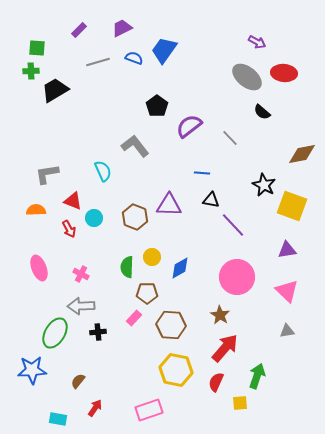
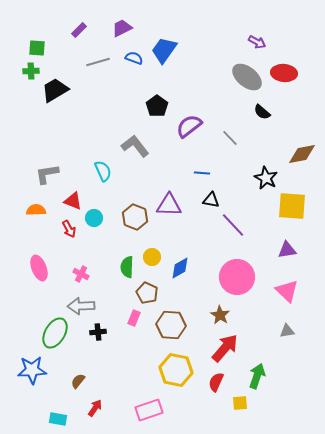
black star at (264, 185): moved 2 px right, 7 px up
yellow square at (292, 206): rotated 16 degrees counterclockwise
brown pentagon at (147, 293): rotated 25 degrees clockwise
pink rectangle at (134, 318): rotated 21 degrees counterclockwise
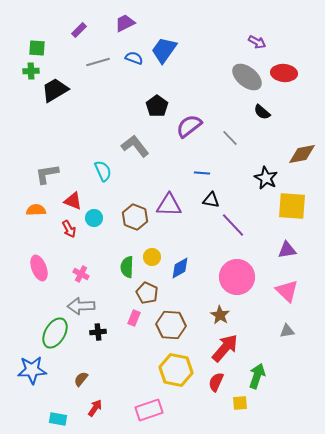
purple trapezoid at (122, 28): moved 3 px right, 5 px up
brown semicircle at (78, 381): moved 3 px right, 2 px up
